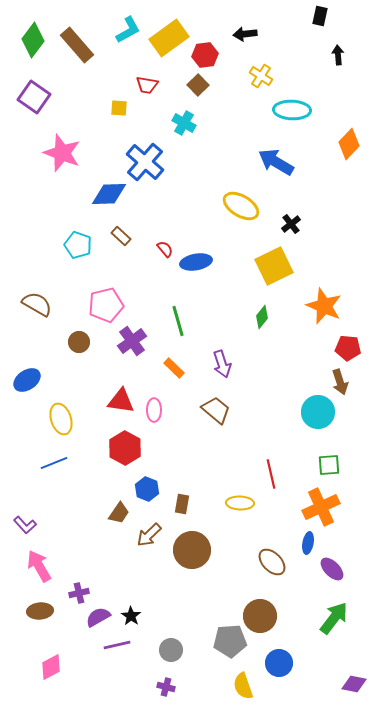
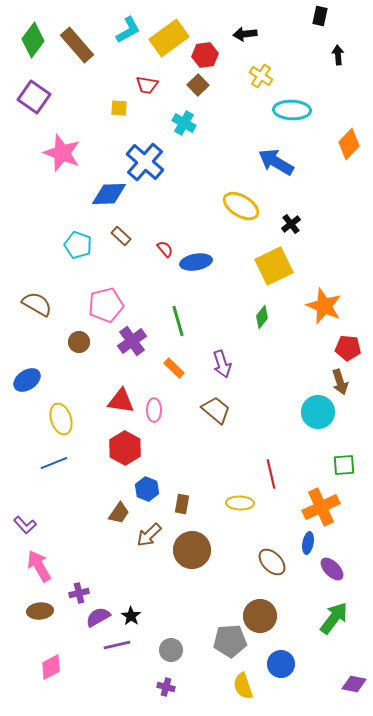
green square at (329, 465): moved 15 px right
blue circle at (279, 663): moved 2 px right, 1 px down
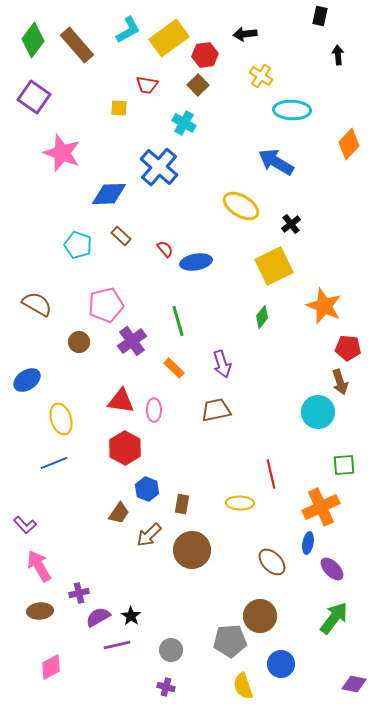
blue cross at (145, 162): moved 14 px right, 5 px down
brown trapezoid at (216, 410): rotated 52 degrees counterclockwise
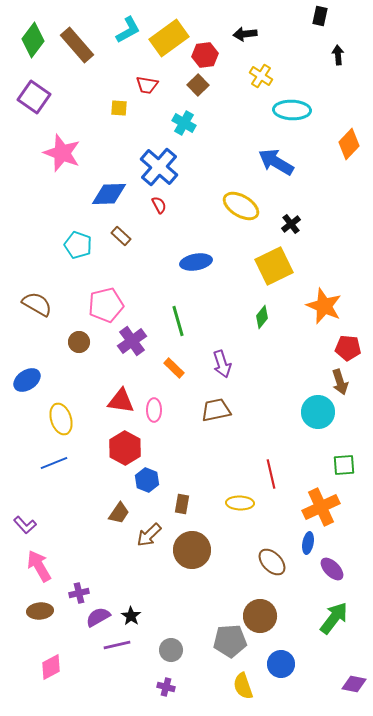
red semicircle at (165, 249): moved 6 px left, 44 px up; rotated 12 degrees clockwise
blue hexagon at (147, 489): moved 9 px up
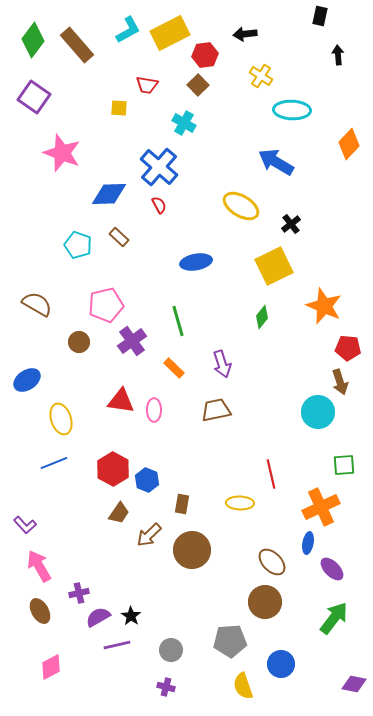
yellow rectangle at (169, 38): moved 1 px right, 5 px up; rotated 9 degrees clockwise
brown rectangle at (121, 236): moved 2 px left, 1 px down
red hexagon at (125, 448): moved 12 px left, 21 px down
brown ellipse at (40, 611): rotated 65 degrees clockwise
brown circle at (260, 616): moved 5 px right, 14 px up
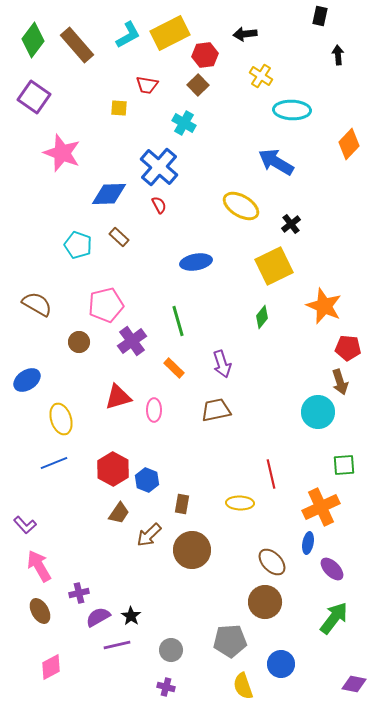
cyan L-shape at (128, 30): moved 5 px down
red triangle at (121, 401): moved 3 px left, 4 px up; rotated 24 degrees counterclockwise
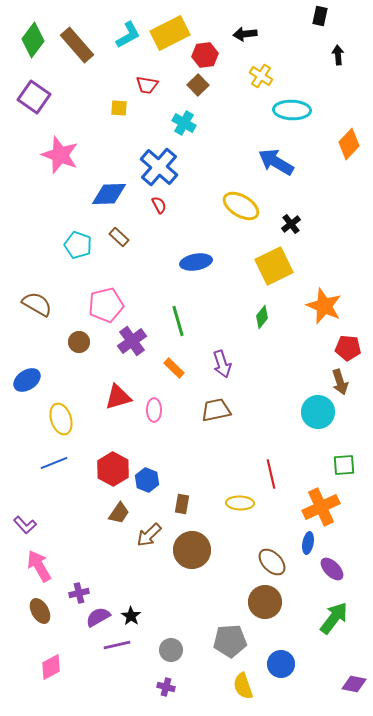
pink star at (62, 153): moved 2 px left, 2 px down
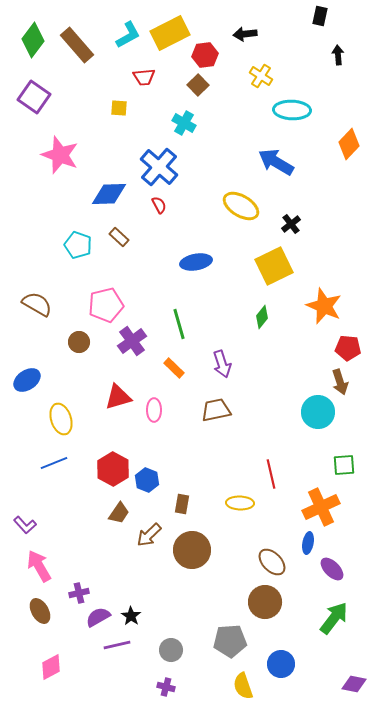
red trapezoid at (147, 85): moved 3 px left, 8 px up; rotated 15 degrees counterclockwise
green line at (178, 321): moved 1 px right, 3 px down
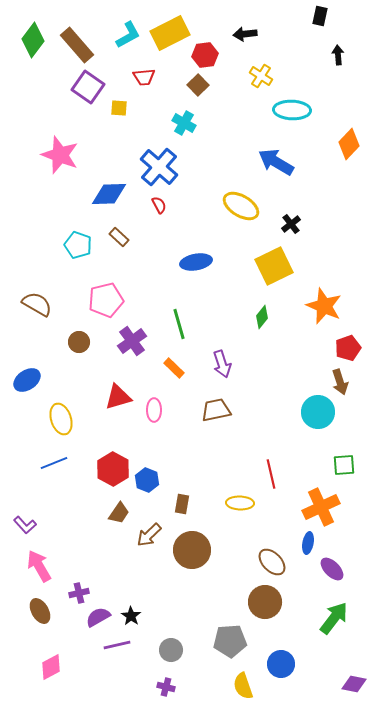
purple square at (34, 97): moved 54 px right, 10 px up
pink pentagon at (106, 305): moved 5 px up
red pentagon at (348, 348): rotated 25 degrees counterclockwise
